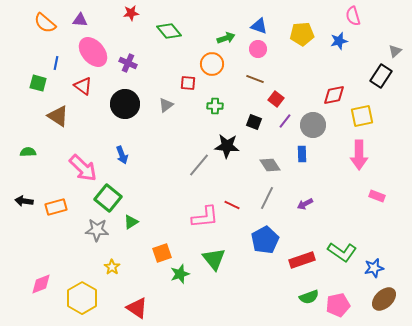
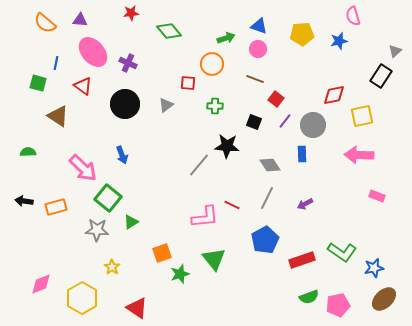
pink arrow at (359, 155): rotated 92 degrees clockwise
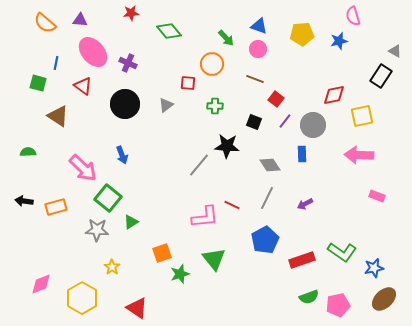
green arrow at (226, 38): rotated 66 degrees clockwise
gray triangle at (395, 51): rotated 48 degrees counterclockwise
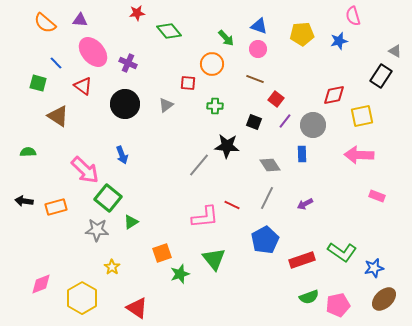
red star at (131, 13): moved 6 px right
blue line at (56, 63): rotated 56 degrees counterclockwise
pink arrow at (83, 168): moved 2 px right, 2 px down
